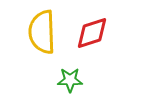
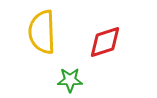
red diamond: moved 13 px right, 9 px down
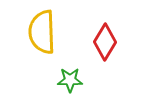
red diamond: rotated 42 degrees counterclockwise
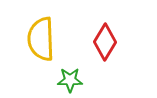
yellow semicircle: moved 1 px left, 7 px down
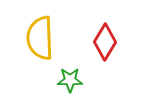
yellow semicircle: moved 1 px left, 1 px up
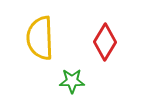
green star: moved 2 px right, 1 px down
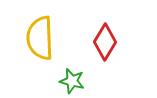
green star: rotated 15 degrees clockwise
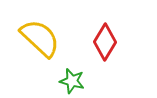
yellow semicircle: rotated 135 degrees clockwise
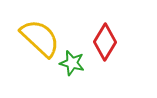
green star: moved 18 px up
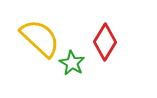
green star: rotated 15 degrees clockwise
